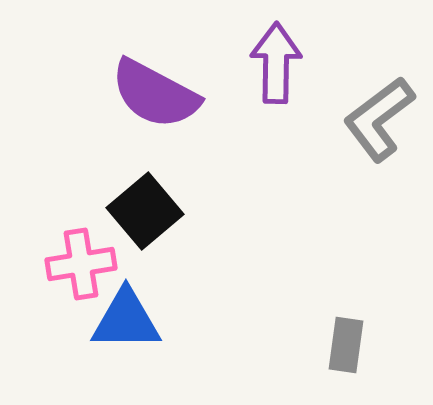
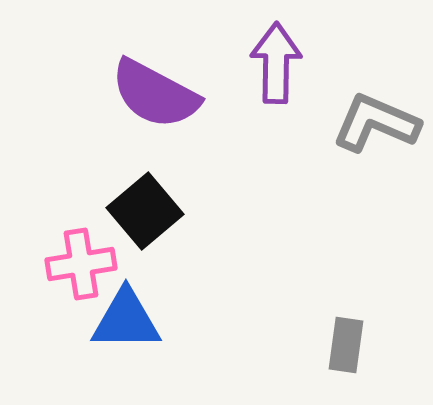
gray L-shape: moved 3 px left, 4 px down; rotated 60 degrees clockwise
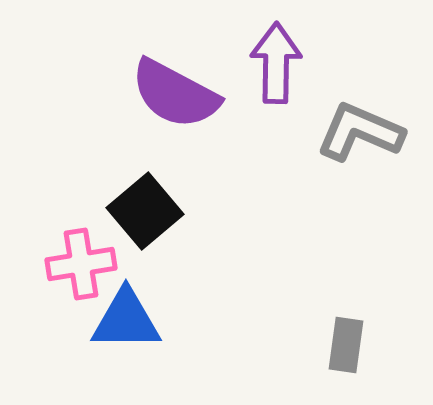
purple semicircle: moved 20 px right
gray L-shape: moved 16 px left, 9 px down
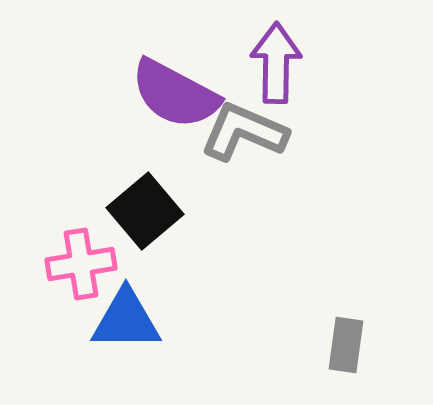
gray L-shape: moved 116 px left
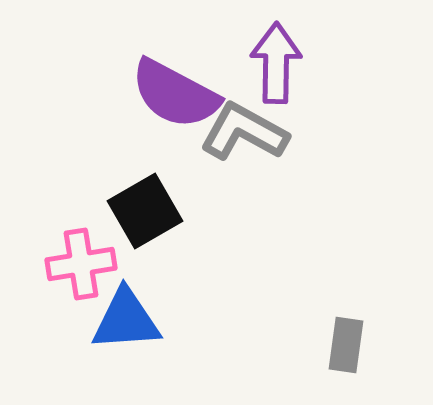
gray L-shape: rotated 6 degrees clockwise
black square: rotated 10 degrees clockwise
blue triangle: rotated 4 degrees counterclockwise
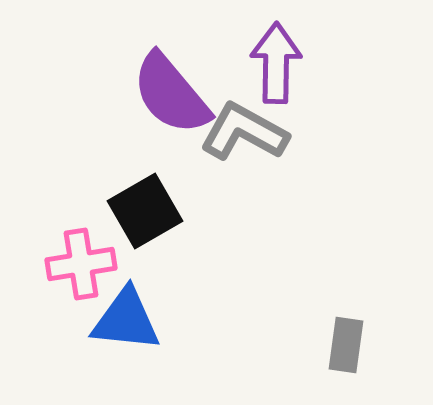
purple semicircle: moved 4 px left; rotated 22 degrees clockwise
blue triangle: rotated 10 degrees clockwise
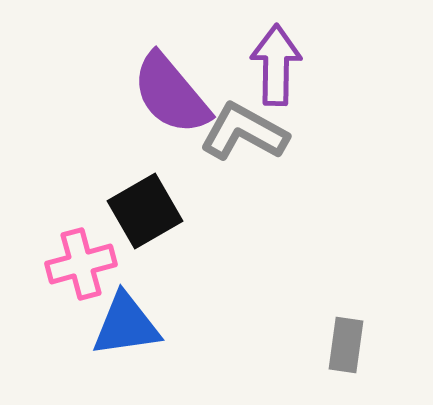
purple arrow: moved 2 px down
pink cross: rotated 6 degrees counterclockwise
blue triangle: moved 5 px down; rotated 14 degrees counterclockwise
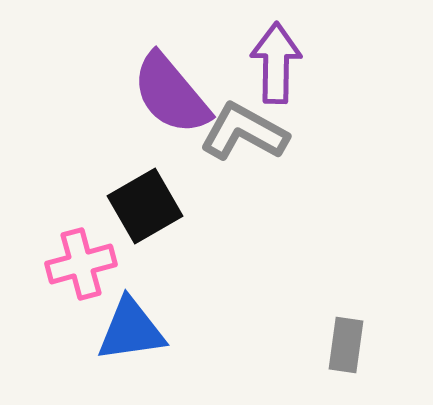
purple arrow: moved 2 px up
black square: moved 5 px up
blue triangle: moved 5 px right, 5 px down
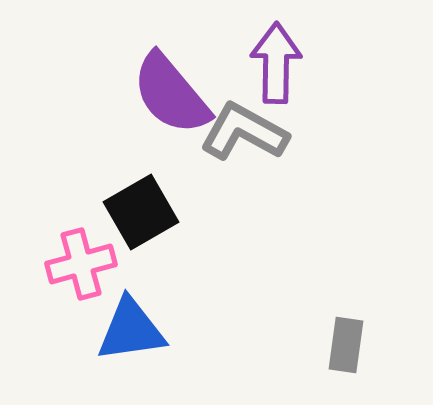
black square: moved 4 px left, 6 px down
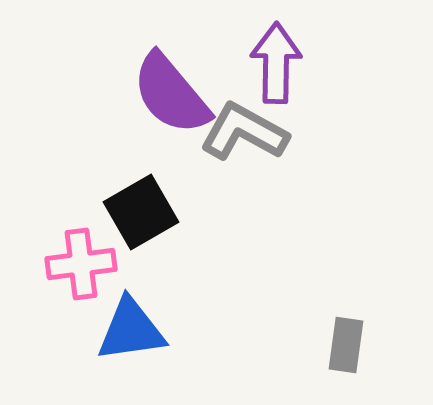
pink cross: rotated 8 degrees clockwise
